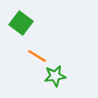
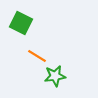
green square: rotated 10 degrees counterclockwise
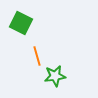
orange line: rotated 42 degrees clockwise
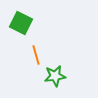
orange line: moved 1 px left, 1 px up
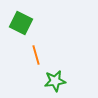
green star: moved 5 px down
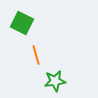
green square: moved 1 px right
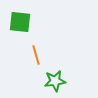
green square: moved 2 px left, 1 px up; rotated 20 degrees counterclockwise
